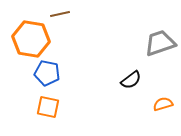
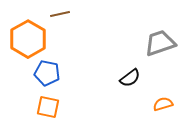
orange hexagon: moved 3 px left; rotated 21 degrees clockwise
black semicircle: moved 1 px left, 2 px up
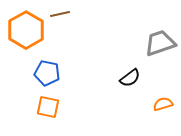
orange hexagon: moved 2 px left, 9 px up
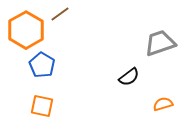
brown line: rotated 24 degrees counterclockwise
blue pentagon: moved 5 px left, 8 px up; rotated 20 degrees clockwise
black semicircle: moved 1 px left, 1 px up
orange square: moved 6 px left, 1 px up
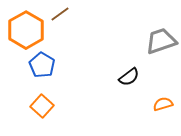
gray trapezoid: moved 1 px right, 2 px up
orange square: rotated 30 degrees clockwise
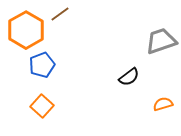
blue pentagon: rotated 20 degrees clockwise
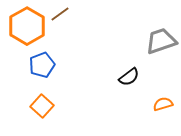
orange hexagon: moved 1 px right, 4 px up
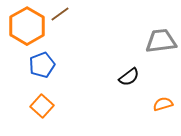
gray trapezoid: rotated 12 degrees clockwise
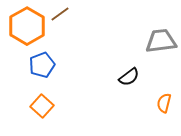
orange semicircle: moved 1 px right, 1 px up; rotated 60 degrees counterclockwise
